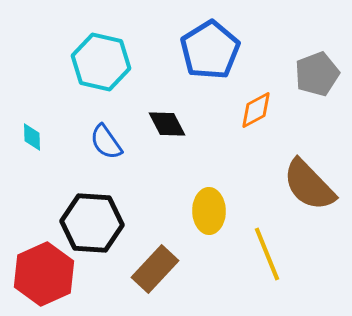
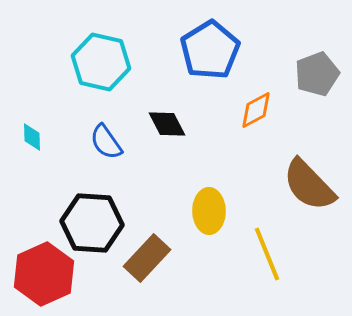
brown rectangle: moved 8 px left, 11 px up
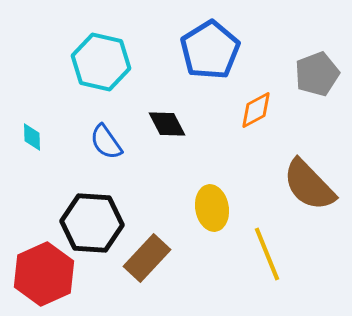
yellow ellipse: moved 3 px right, 3 px up; rotated 9 degrees counterclockwise
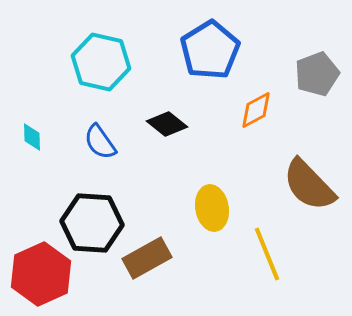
black diamond: rotated 24 degrees counterclockwise
blue semicircle: moved 6 px left
brown rectangle: rotated 18 degrees clockwise
red hexagon: moved 3 px left
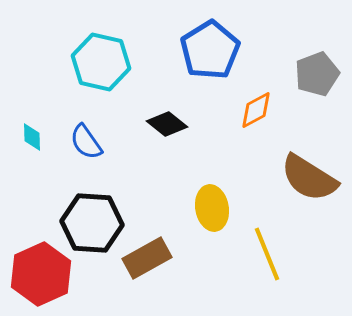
blue semicircle: moved 14 px left
brown semicircle: moved 7 px up; rotated 14 degrees counterclockwise
